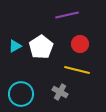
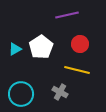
cyan triangle: moved 3 px down
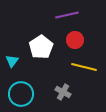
red circle: moved 5 px left, 4 px up
cyan triangle: moved 3 px left, 12 px down; rotated 24 degrees counterclockwise
yellow line: moved 7 px right, 3 px up
gray cross: moved 3 px right
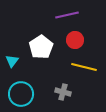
gray cross: rotated 14 degrees counterclockwise
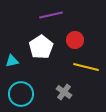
purple line: moved 16 px left
cyan triangle: rotated 40 degrees clockwise
yellow line: moved 2 px right
gray cross: moved 1 px right; rotated 21 degrees clockwise
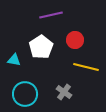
cyan triangle: moved 2 px right, 1 px up; rotated 24 degrees clockwise
cyan circle: moved 4 px right
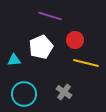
purple line: moved 1 px left, 1 px down; rotated 30 degrees clockwise
white pentagon: rotated 10 degrees clockwise
cyan triangle: rotated 16 degrees counterclockwise
yellow line: moved 4 px up
cyan circle: moved 1 px left
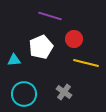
red circle: moved 1 px left, 1 px up
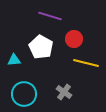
white pentagon: rotated 20 degrees counterclockwise
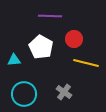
purple line: rotated 15 degrees counterclockwise
